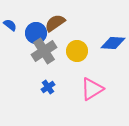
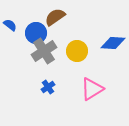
brown semicircle: moved 6 px up
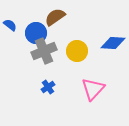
gray cross: rotated 10 degrees clockwise
pink triangle: moved 1 px right; rotated 15 degrees counterclockwise
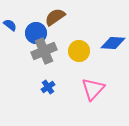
yellow circle: moved 2 px right
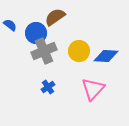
blue diamond: moved 7 px left, 13 px down
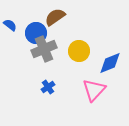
gray cross: moved 2 px up
blue diamond: moved 4 px right, 7 px down; rotated 25 degrees counterclockwise
pink triangle: moved 1 px right, 1 px down
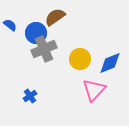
yellow circle: moved 1 px right, 8 px down
blue cross: moved 18 px left, 9 px down
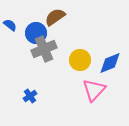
yellow circle: moved 1 px down
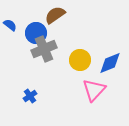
brown semicircle: moved 2 px up
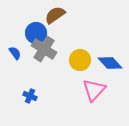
blue semicircle: moved 5 px right, 28 px down; rotated 16 degrees clockwise
gray cross: rotated 35 degrees counterclockwise
blue diamond: rotated 70 degrees clockwise
blue cross: rotated 32 degrees counterclockwise
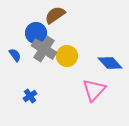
blue semicircle: moved 2 px down
yellow circle: moved 13 px left, 4 px up
blue cross: rotated 32 degrees clockwise
